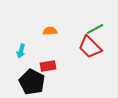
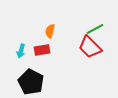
orange semicircle: rotated 72 degrees counterclockwise
red rectangle: moved 6 px left, 16 px up
black pentagon: moved 1 px left
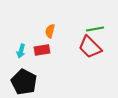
green line: rotated 18 degrees clockwise
black pentagon: moved 7 px left
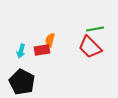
orange semicircle: moved 9 px down
black pentagon: moved 2 px left
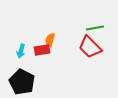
green line: moved 1 px up
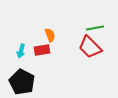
orange semicircle: moved 5 px up; rotated 144 degrees clockwise
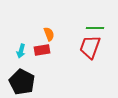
green line: rotated 12 degrees clockwise
orange semicircle: moved 1 px left, 1 px up
red trapezoid: rotated 65 degrees clockwise
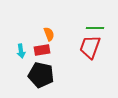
cyan arrow: rotated 24 degrees counterclockwise
black pentagon: moved 19 px right, 7 px up; rotated 15 degrees counterclockwise
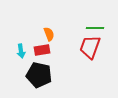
black pentagon: moved 2 px left
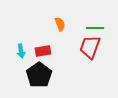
orange semicircle: moved 11 px right, 10 px up
red rectangle: moved 1 px right, 1 px down
black pentagon: rotated 25 degrees clockwise
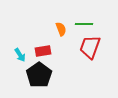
orange semicircle: moved 1 px right, 5 px down
green line: moved 11 px left, 4 px up
cyan arrow: moved 1 px left, 4 px down; rotated 24 degrees counterclockwise
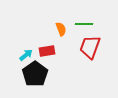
red rectangle: moved 4 px right
cyan arrow: moved 6 px right; rotated 96 degrees counterclockwise
black pentagon: moved 4 px left, 1 px up
